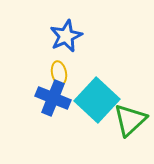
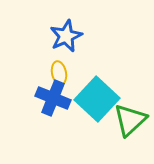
cyan square: moved 1 px up
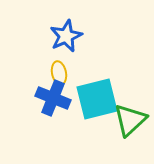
cyan square: rotated 33 degrees clockwise
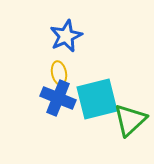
blue cross: moved 5 px right
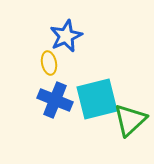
yellow ellipse: moved 10 px left, 10 px up
blue cross: moved 3 px left, 2 px down
